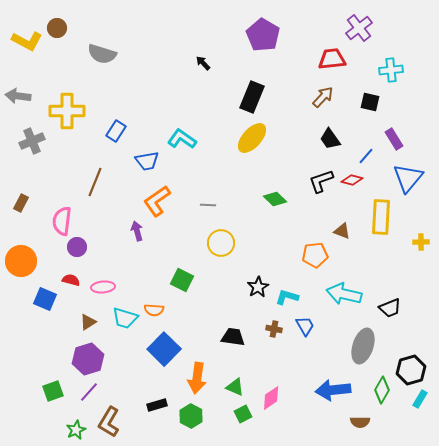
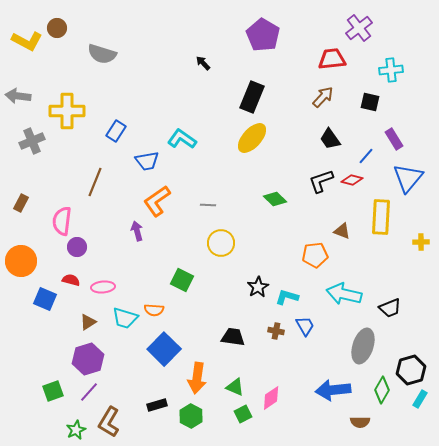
brown cross at (274, 329): moved 2 px right, 2 px down
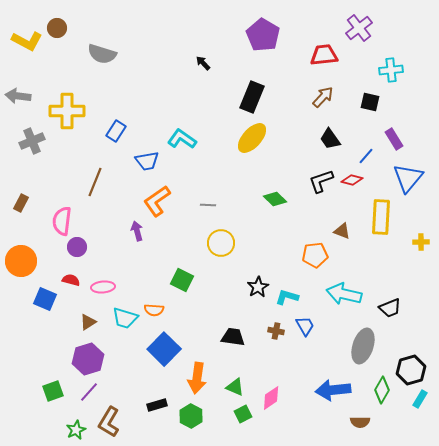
red trapezoid at (332, 59): moved 8 px left, 4 px up
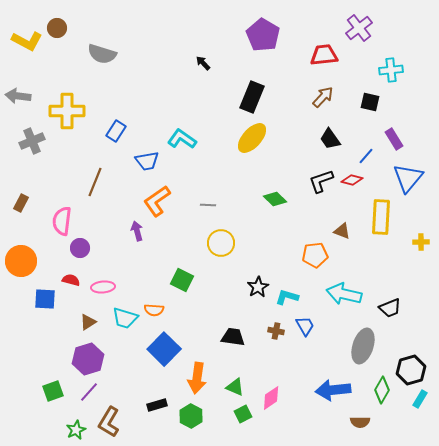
purple circle at (77, 247): moved 3 px right, 1 px down
blue square at (45, 299): rotated 20 degrees counterclockwise
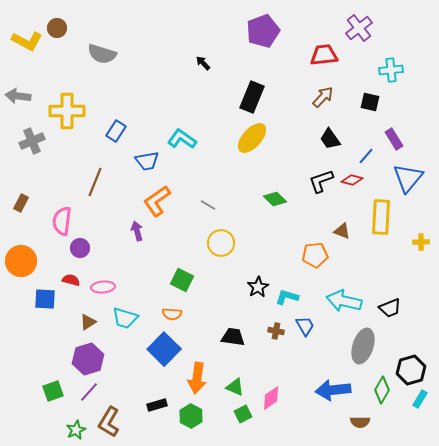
purple pentagon at (263, 35): moved 4 px up; rotated 20 degrees clockwise
gray line at (208, 205): rotated 28 degrees clockwise
cyan arrow at (344, 294): moved 7 px down
orange semicircle at (154, 310): moved 18 px right, 4 px down
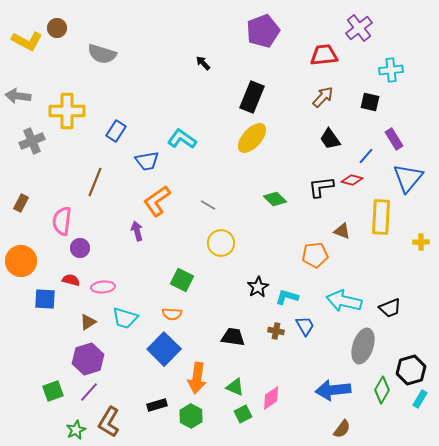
black L-shape at (321, 181): moved 6 px down; rotated 12 degrees clockwise
brown semicircle at (360, 422): moved 18 px left, 7 px down; rotated 54 degrees counterclockwise
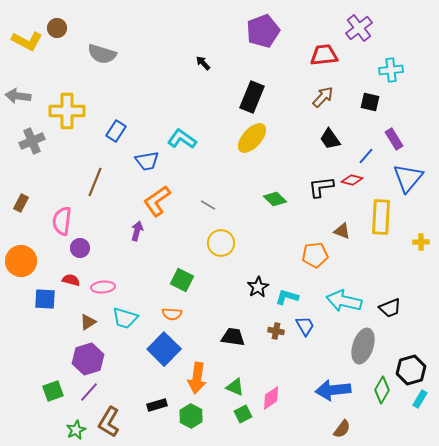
purple arrow at (137, 231): rotated 30 degrees clockwise
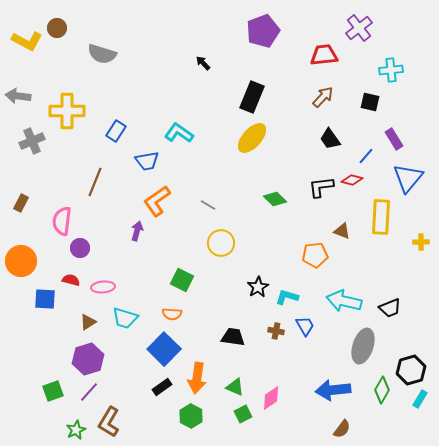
cyan L-shape at (182, 139): moved 3 px left, 6 px up
black rectangle at (157, 405): moved 5 px right, 18 px up; rotated 18 degrees counterclockwise
